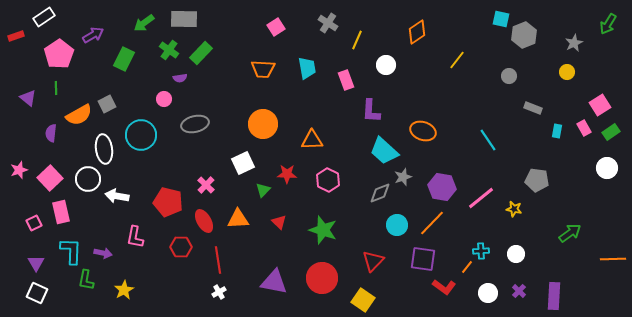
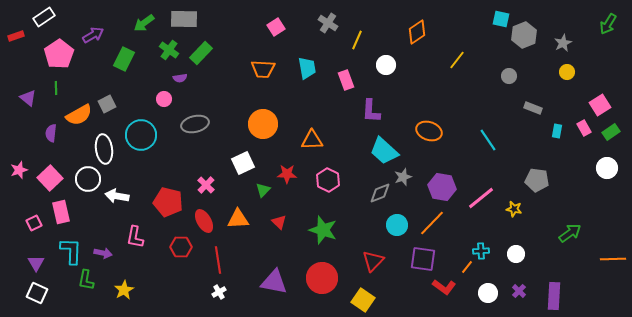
gray star at (574, 43): moved 11 px left
orange ellipse at (423, 131): moved 6 px right
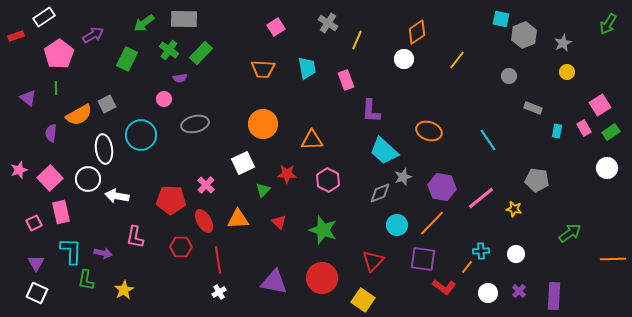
green rectangle at (124, 59): moved 3 px right
white circle at (386, 65): moved 18 px right, 6 px up
red pentagon at (168, 202): moved 3 px right, 2 px up; rotated 12 degrees counterclockwise
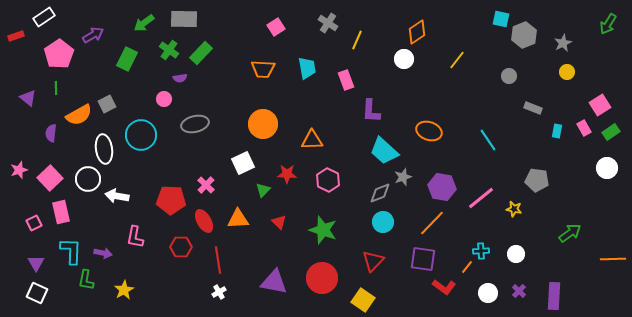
cyan circle at (397, 225): moved 14 px left, 3 px up
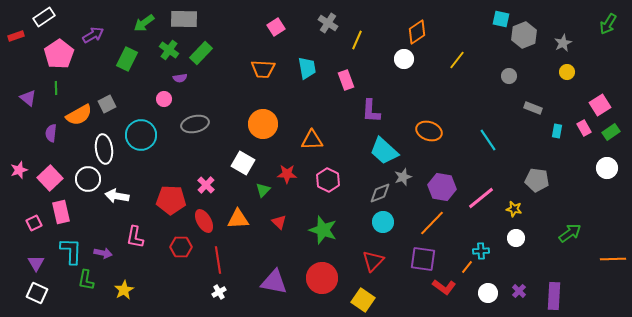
white square at (243, 163): rotated 35 degrees counterclockwise
white circle at (516, 254): moved 16 px up
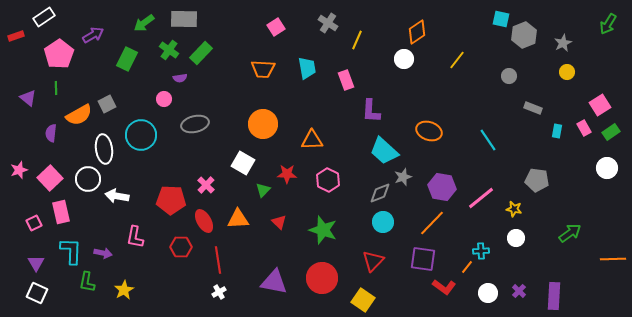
green L-shape at (86, 280): moved 1 px right, 2 px down
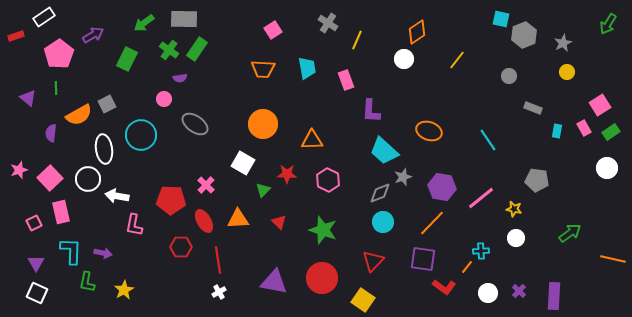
pink square at (276, 27): moved 3 px left, 3 px down
green rectangle at (201, 53): moved 4 px left, 4 px up; rotated 10 degrees counterclockwise
gray ellipse at (195, 124): rotated 48 degrees clockwise
pink L-shape at (135, 237): moved 1 px left, 12 px up
orange line at (613, 259): rotated 15 degrees clockwise
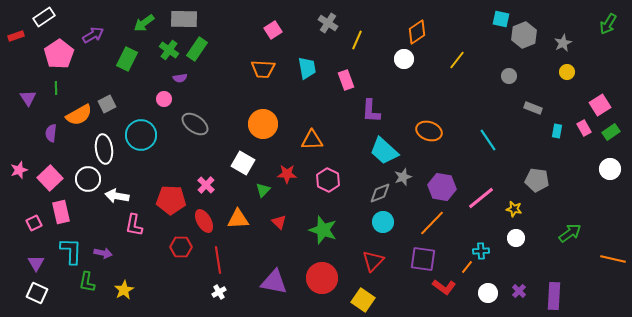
purple triangle at (28, 98): rotated 18 degrees clockwise
white circle at (607, 168): moved 3 px right, 1 px down
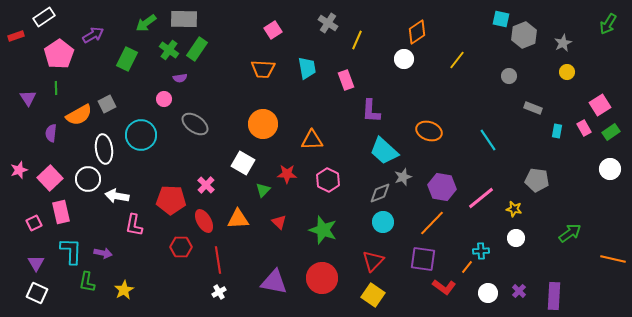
green arrow at (144, 23): moved 2 px right
yellow square at (363, 300): moved 10 px right, 5 px up
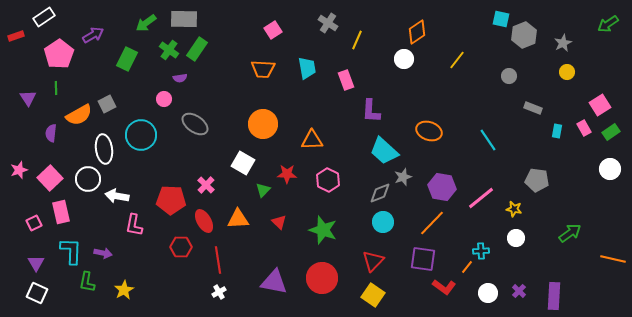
green arrow at (608, 24): rotated 25 degrees clockwise
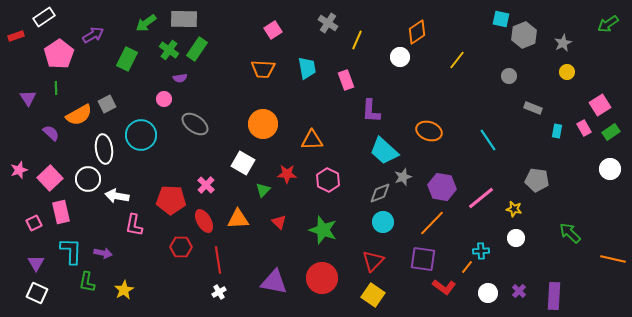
white circle at (404, 59): moved 4 px left, 2 px up
purple semicircle at (51, 133): rotated 126 degrees clockwise
green arrow at (570, 233): rotated 100 degrees counterclockwise
